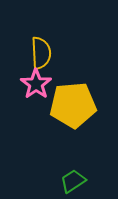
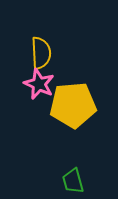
pink star: moved 3 px right; rotated 12 degrees counterclockwise
green trapezoid: rotated 72 degrees counterclockwise
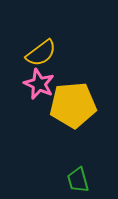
yellow semicircle: rotated 56 degrees clockwise
green trapezoid: moved 5 px right, 1 px up
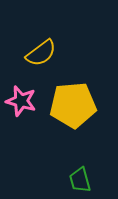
pink star: moved 18 px left, 17 px down; rotated 8 degrees counterclockwise
green trapezoid: moved 2 px right
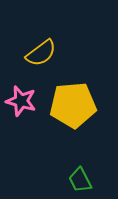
green trapezoid: rotated 12 degrees counterclockwise
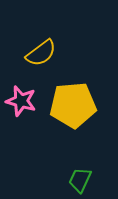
green trapezoid: rotated 52 degrees clockwise
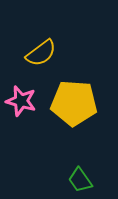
yellow pentagon: moved 1 px right, 2 px up; rotated 9 degrees clockwise
green trapezoid: rotated 60 degrees counterclockwise
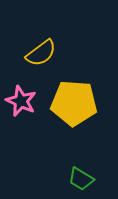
pink star: rotated 8 degrees clockwise
green trapezoid: moved 1 px right, 1 px up; rotated 24 degrees counterclockwise
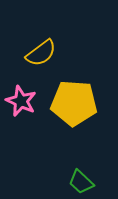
green trapezoid: moved 3 px down; rotated 12 degrees clockwise
